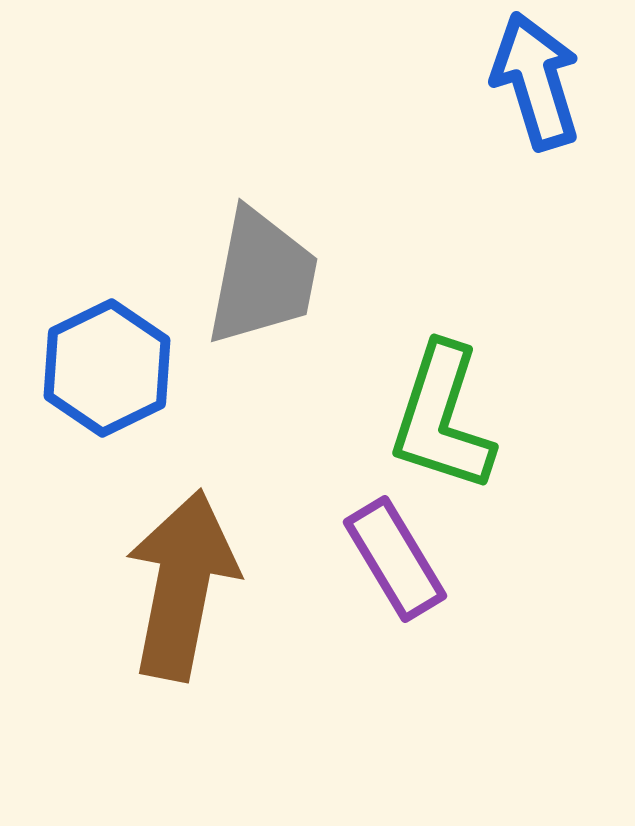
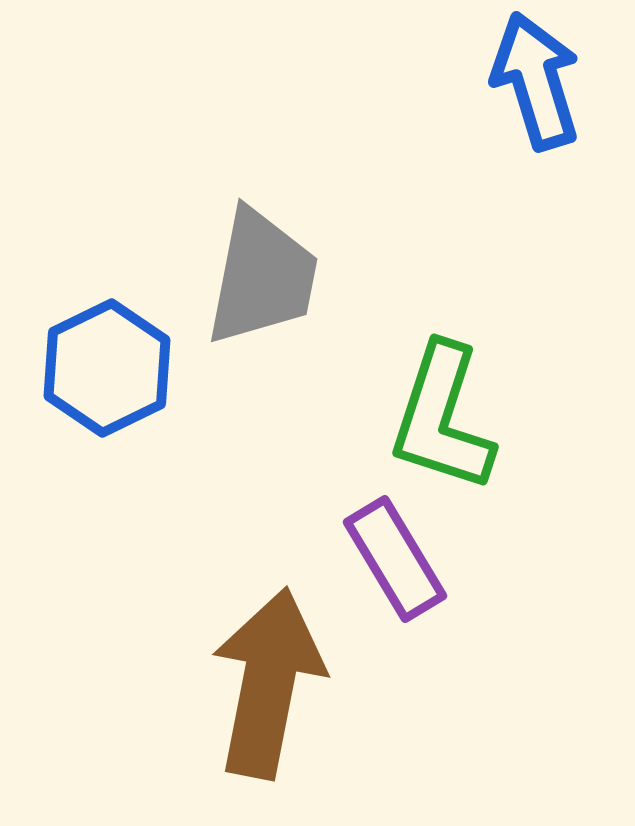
brown arrow: moved 86 px right, 98 px down
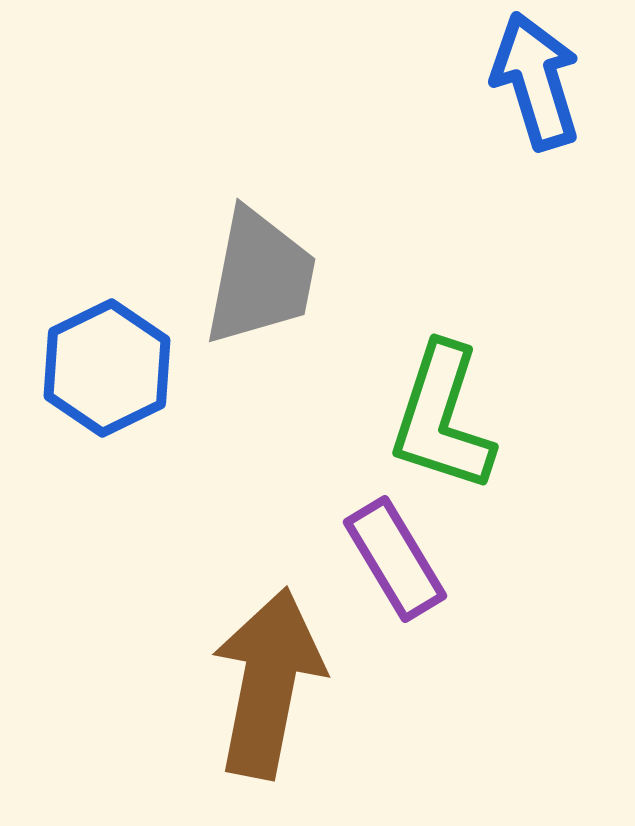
gray trapezoid: moved 2 px left
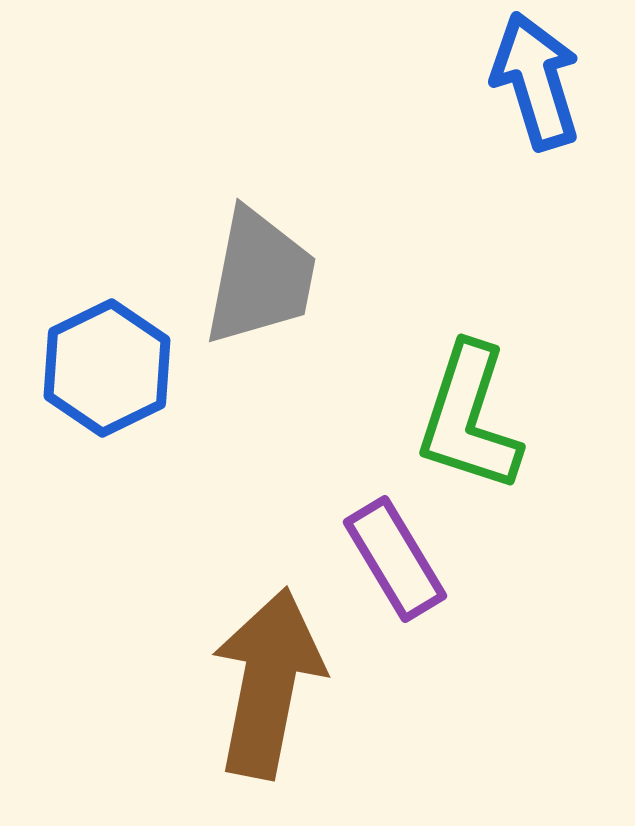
green L-shape: moved 27 px right
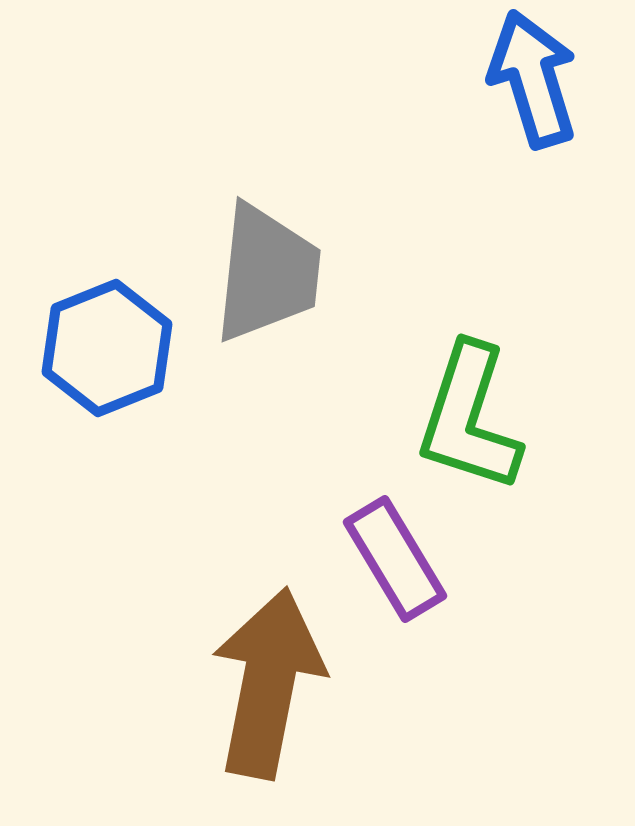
blue arrow: moved 3 px left, 2 px up
gray trapezoid: moved 7 px right, 4 px up; rotated 5 degrees counterclockwise
blue hexagon: moved 20 px up; rotated 4 degrees clockwise
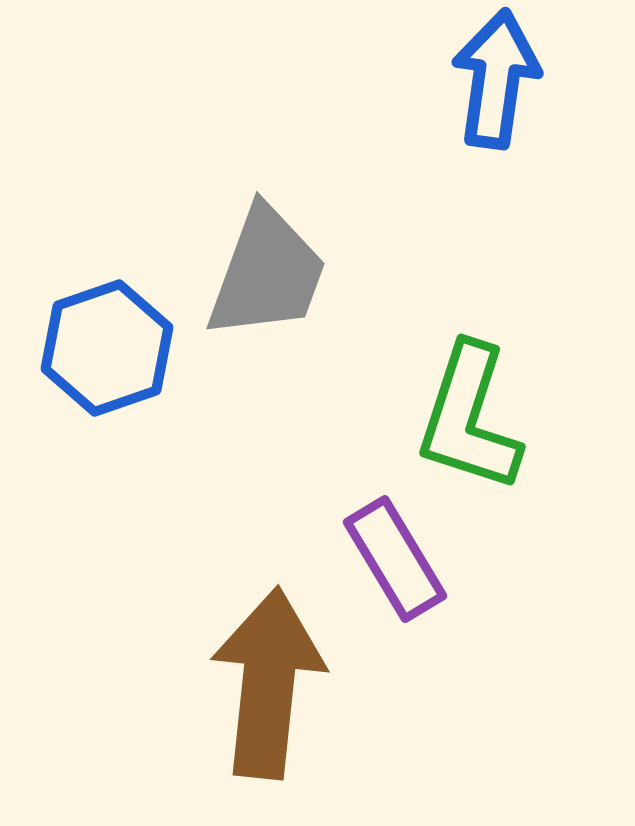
blue arrow: moved 37 px left; rotated 25 degrees clockwise
gray trapezoid: rotated 14 degrees clockwise
blue hexagon: rotated 3 degrees clockwise
brown arrow: rotated 5 degrees counterclockwise
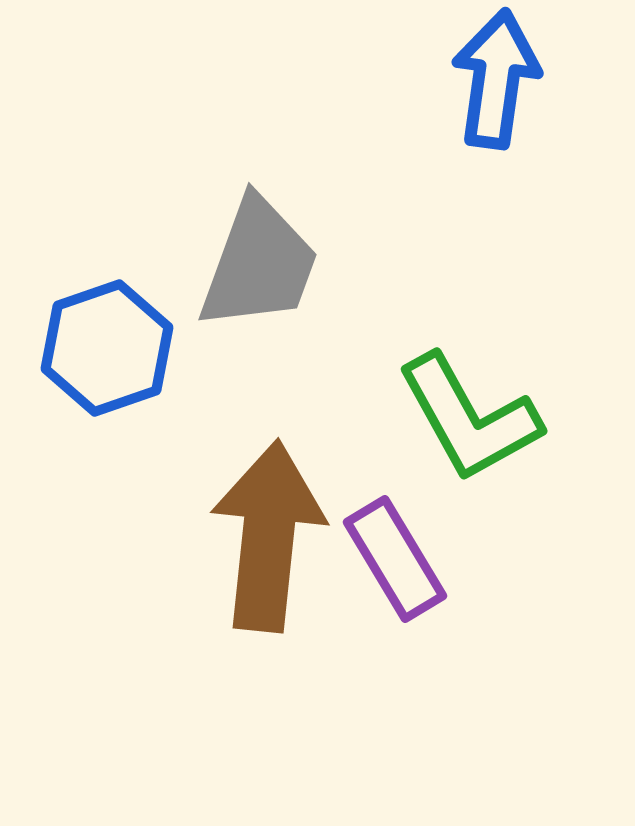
gray trapezoid: moved 8 px left, 9 px up
green L-shape: rotated 47 degrees counterclockwise
brown arrow: moved 147 px up
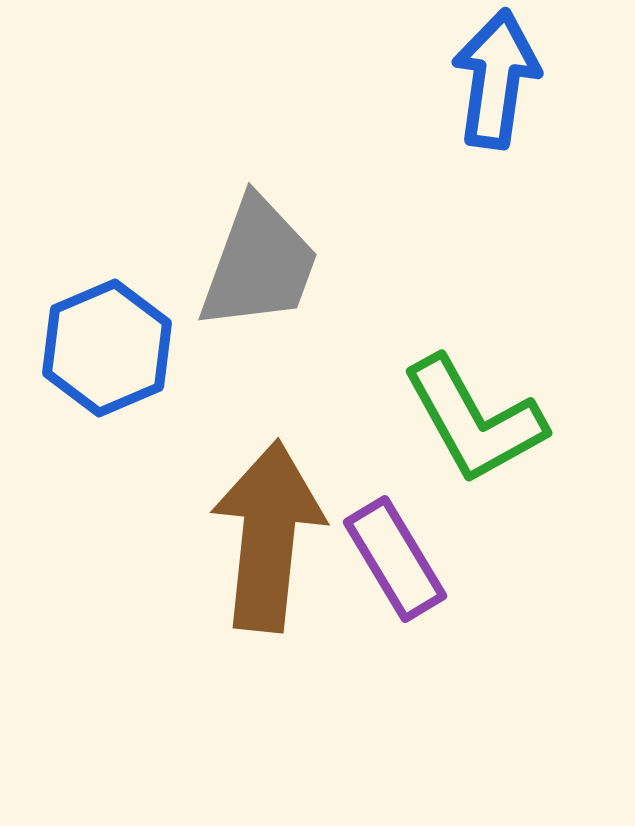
blue hexagon: rotated 4 degrees counterclockwise
green L-shape: moved 5 px right, 2 px down
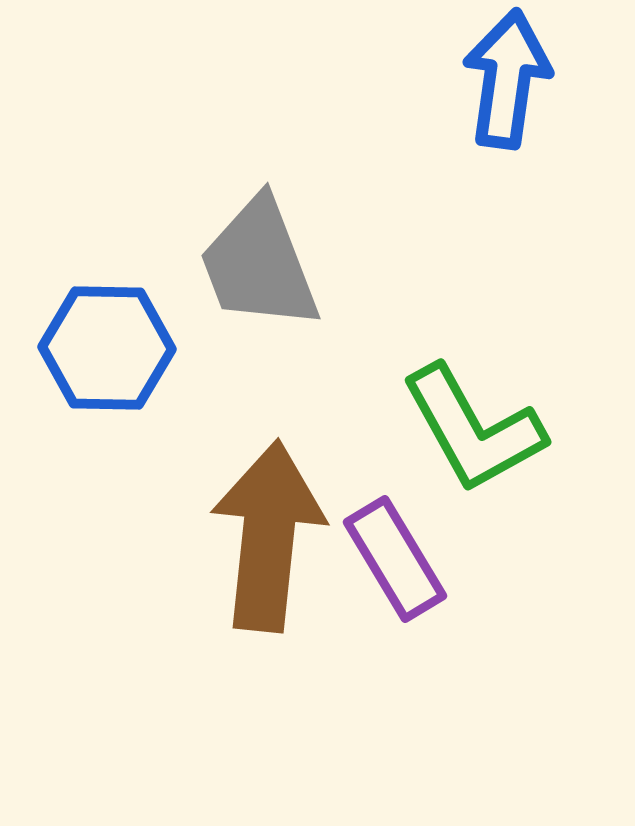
blue arrow: moved 11 px right
gray trapezoid: rotated 139 degrees clockwise
blue hexagon: rotated 24 degrees clockwise
green L-shape: moved 1 px left, 9 px down
